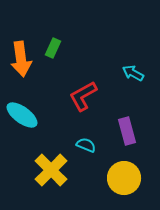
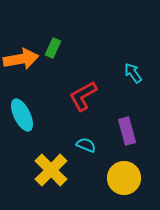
orange arrow: rotated 92 degrees counterclockwise
cyan arrow: rotated 25 degrees clockwise
cyan ellipse: rotated 28 degrees clockwise
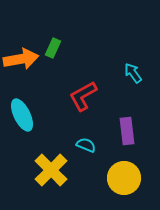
purple rectangle: rotated 8 degrees clockwise
